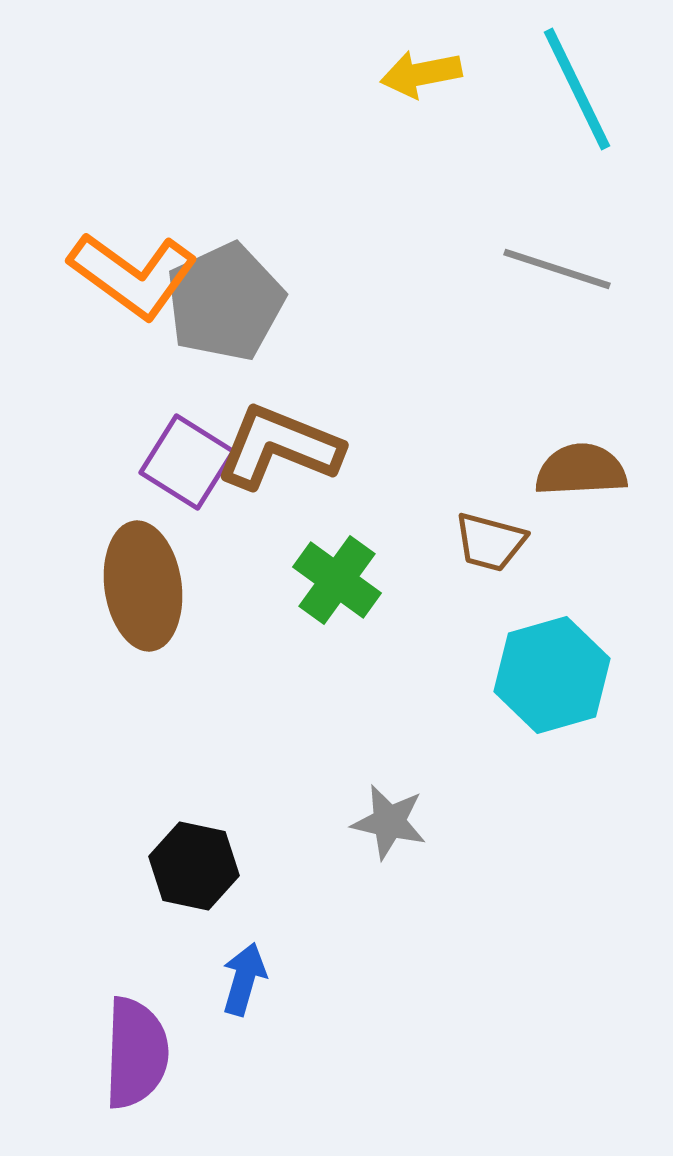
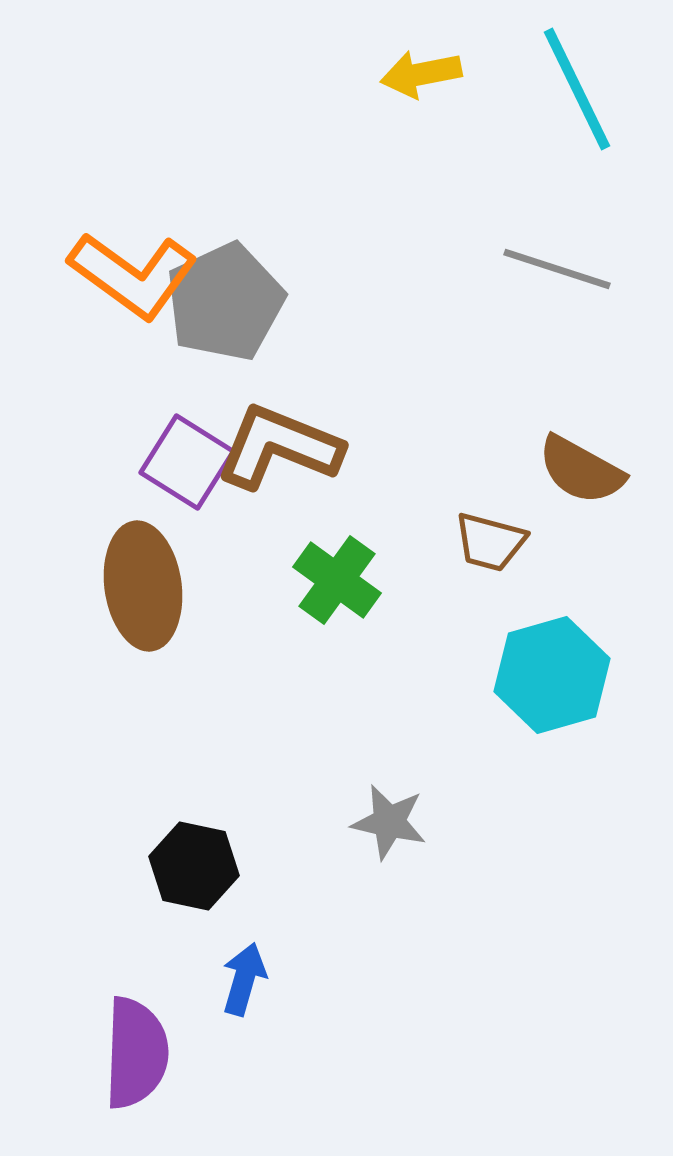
brown semicircle: rotated 148 degrees counterclockwise
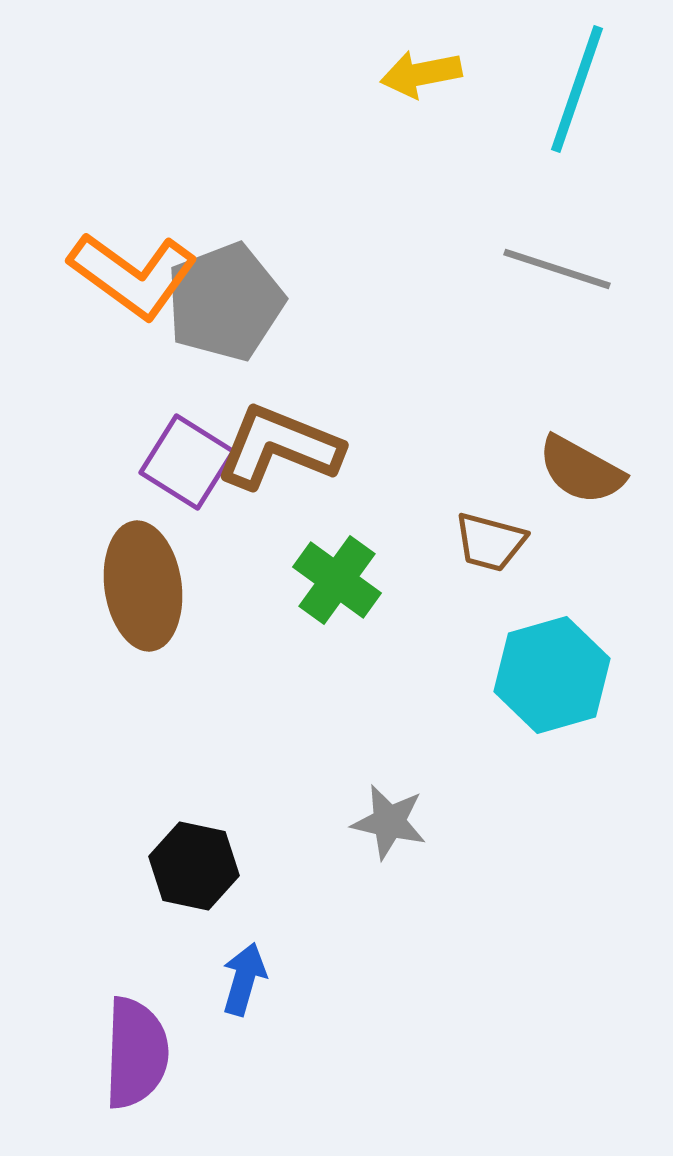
cyan line: rotated 45 degrees clockwise
gray pentagon: rotated 4 degrees clockwise
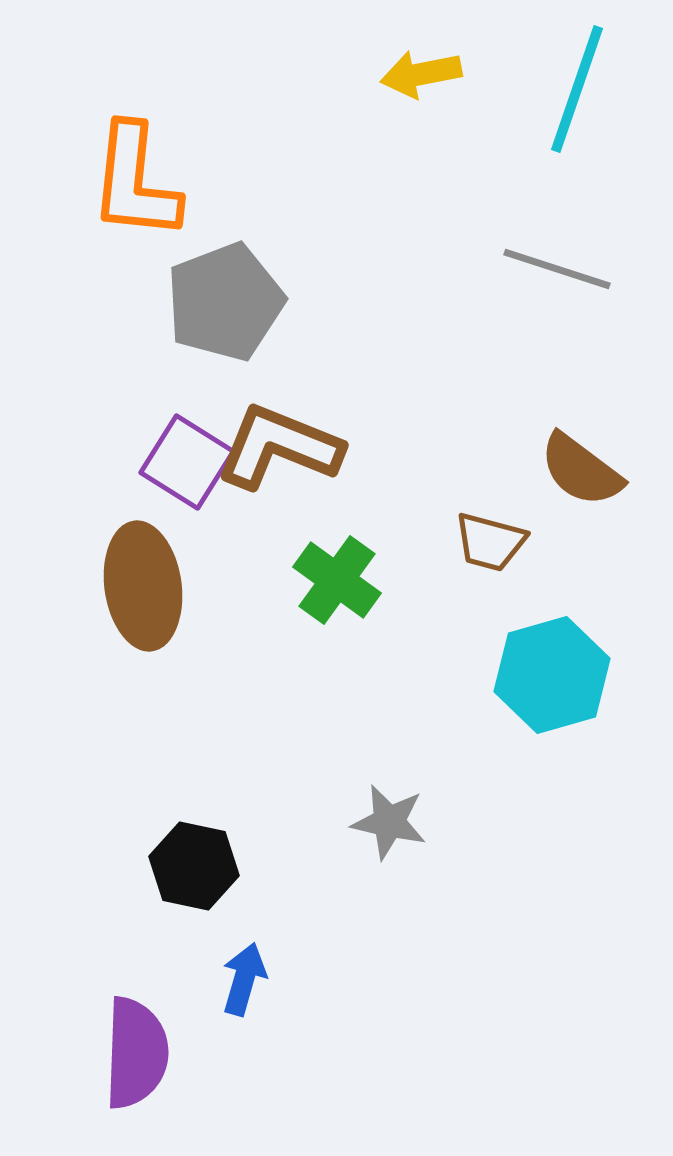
orange L-shape: moved 2 px right, 93 px up; rotated 60 degrees clockwise
brown semicircle: rotated 8 degrees clockwise
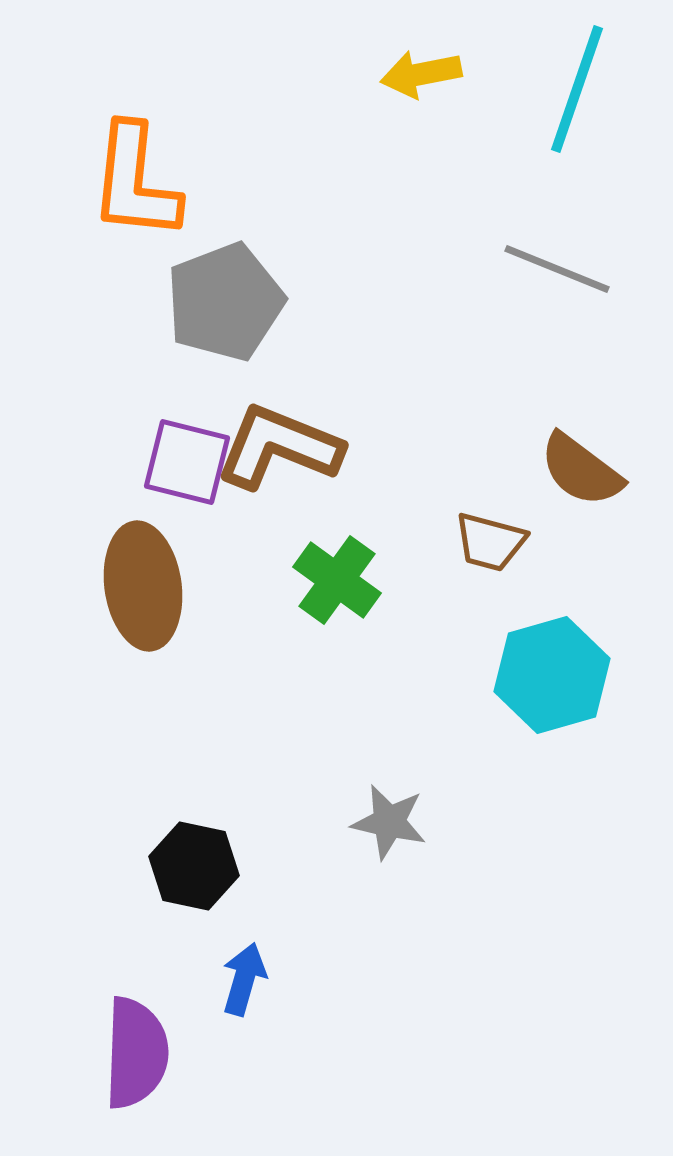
gray line: rotated 4 degrees clockwise
purple square: rotated 18 degrees counterclockwise
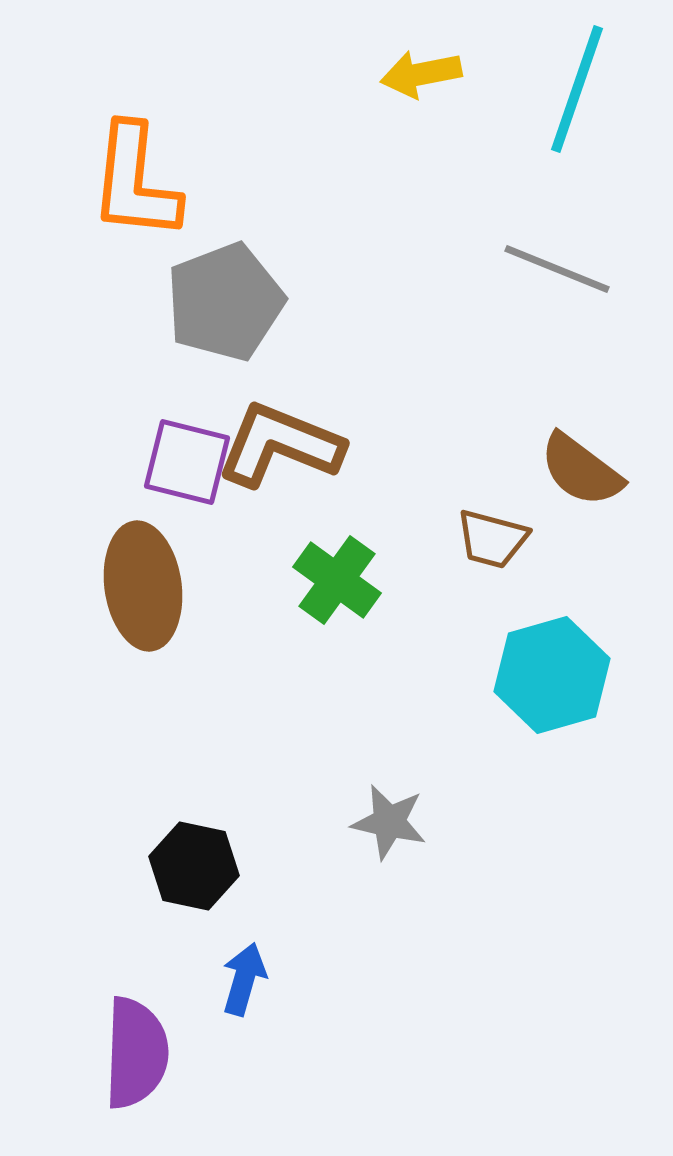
brown L-shape: moved 1 px right, 2 px up
brown trapezoid: moved 2 px right, 3 px up
